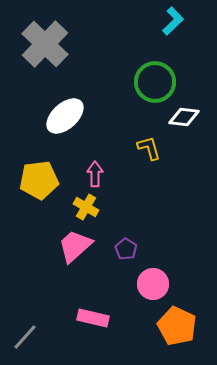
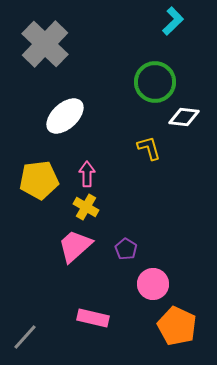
pink arrow: moved 8 px left
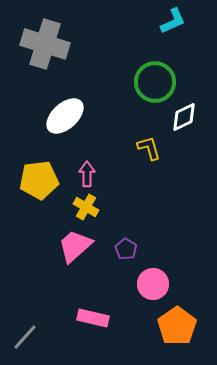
cyan L-shape: rotated 20 degrees clockwise
gray cross: rotated 27 degrees counterclockwise
white diamond: rotated 32 degrees counterclockwise
orange pentagon: rotated 12 degrees clockwise
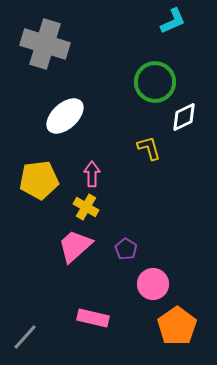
pink arrow: moved 5 px right
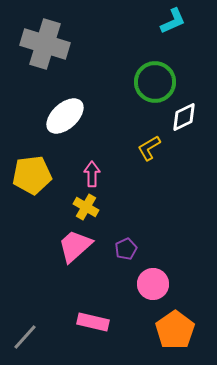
yellow L-shape: rotated 104 degrees counterclockwise
yellow pentagon: moved 7 px left, 5 px up
purple pentagon: rotated 15 degrees clockwise
pink rectangle: moved 4 px down
orange pentagon: moved 2 px left, 4 px down
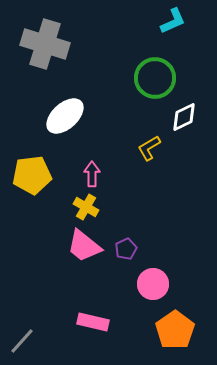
green circle: moved 4 px up
pink trapezoid: moved 9 px right; rotated 99 degrees counterclockwise
gray line: moved 3 px left, 4 px down
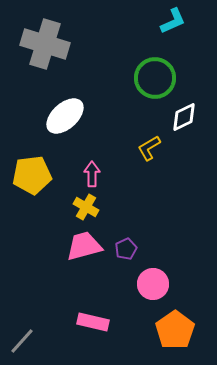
pink trapezoid: rotated 126 degrees clockwise
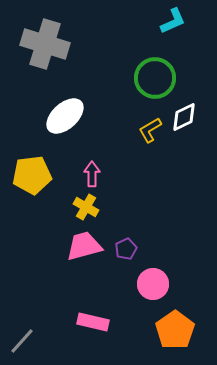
yellow L-shape: moved 1 px right, 18 px up
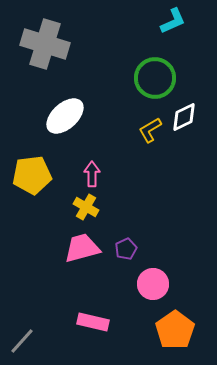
pink trapezoid: moved 2 px left, 2 px down
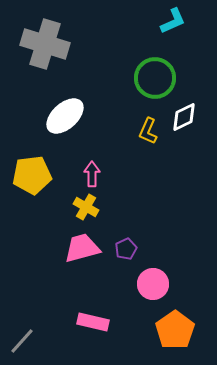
yellow L-shape: moved 2 px left, 1 px down; rotated 36 degrees counterclockwise
